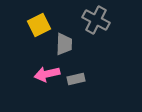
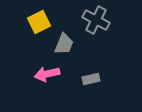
yellow square: moved 3 px up
gray trapezoid: rotated 20 degrees clockwise
gray rectangle: moved 15 px right
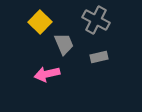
yellow square: moved 1 px right; rotated 20 degrees counterclockwise
gray trapezoid: rotated 45 degrees counterclockwise
gray rectangle: moved 8 px right, 22 px up
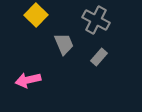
yellow square: moved 4 px left, 7 px up
gray rectangle: rotated 36 degrees counterclockwise
pink arrow: moved 19 px left, 6 px down
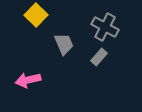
gray cross: moved 9 px right, 7 px down
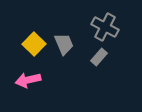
yellow square: moved 2 px left, 29 px down
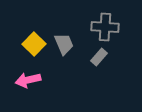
gray cross: rotated 24 degrees counterclockwise
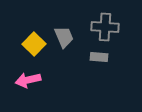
gray trapezoid: moved 7 px up
gray rectangle: rotated 54 degrees clockwise
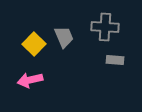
gray rectangle: moved 16 px right, 3 px down
pink arrow: moved 2 px right
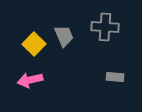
gray trapezoid: moved 1 px up
gray rectangle: moved 17 px down
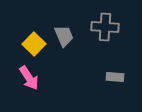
pink arrow: moved 1 px left, 2 px up; rotated 110 degrees counterclockwise
